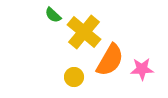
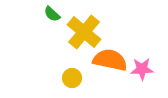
green semicircle: moved 1 px left, 1 px up
orange semicircle: rotated 108 degrees counterclockwise
yellow circle: moved 2 px left, 1 px down
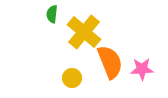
green semicircle: rotated 54 degrees clockwise
orange semicircle: moved 2 px down; rotated 56 degrees clockwise
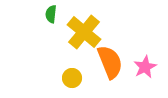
green semicircle: moved 1 px left
pink star: moved 3 px right, 2 px up; rotated 25 degrees counterclockwise
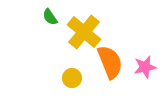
green semicircle: moved 1 px left, 3 px down; rotated 42 degrees counterclockwise
pink star: rotated 15 degrees clockwise
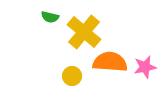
green semicircle: rotated 42 degrees counterclockwise
orange semicircle: rotated 64 degrees counterclockwise
yellow circle: moved 2 px up
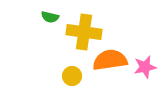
yellow cross: rotated 32 degrees counterclockwise
orange semicircle: moved 2 px up; rotated 12 degrees counterclockwise
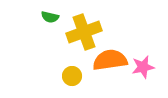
yellow cross: rotated 28 degrees counterclockwise
pink star: moved 2 px left
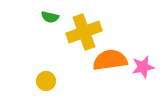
yellow circle: moved 26 px left, 5 px down
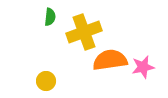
green semicircle: rotated 96 degrees counterclockwise
